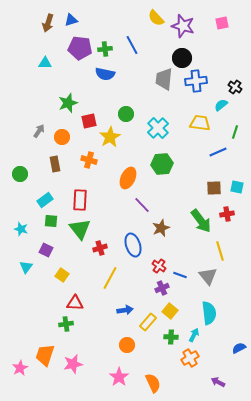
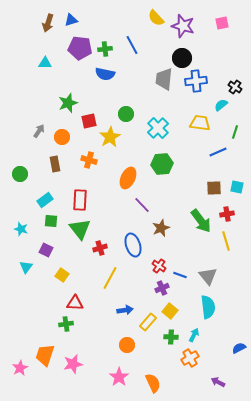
yellow line at (220, 251): moved 6 px right, 10 px up
cyan semicircle at (209, 313): moved 1 px left, 6 px up
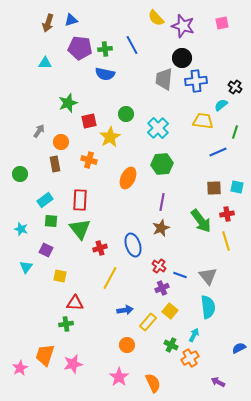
yellow trapezoid at (200, 123): moved 3 px right, 2 px up
orange circle at (62, 137): moved 1 px left, 5 px down
purple line at (142, 205): moved 20 px right, 3 px up; rotated 54 degrees clockwise
yellow square at (62, 275): moved 2 px left, 1 px down; rotated 24 degrees counterclockwise
green cross at (171, 337): moved 8 px down; rotated 24 degrees clockwise
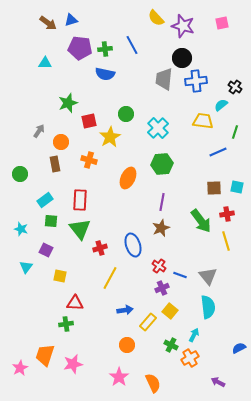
brown arrow at (48, 23): rotated 72 degrees counterclockwise
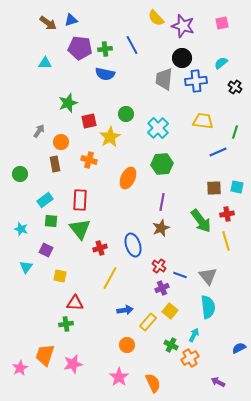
cyan semicircle at (221, 105): moved 42 px up
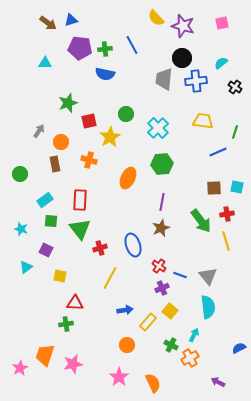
cyan triangle at (26, 267): rotated 16 degrees clockwise
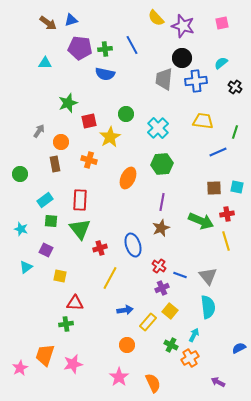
green arrow at (201, 221): rotated 30 degrees counterclockwise
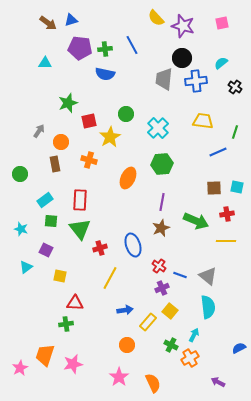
green arrow at (201, 221): moved 5 px left
yellow line at (226, 241): rotated 72 degrees counterclockwise
gray triangle at (208, 276): rotated 12 degrees counterclockwise
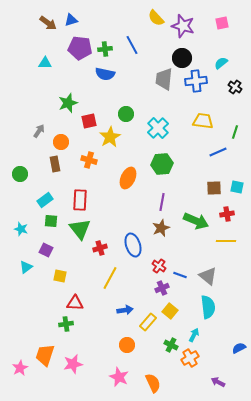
pink star at (119, 377): rotated 12 degrees counterclockwise
